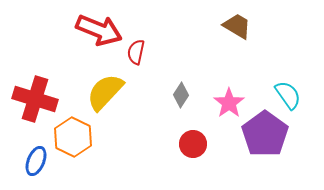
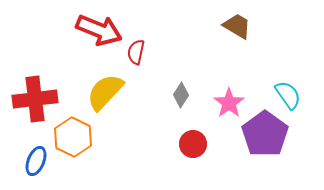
red cross: rotated 24 degrees counterclockwise
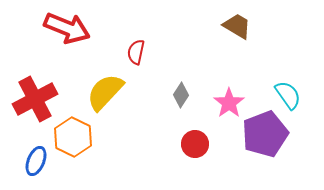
red arrow: moved 32 px left, 2 px up
red cross: rotated 21 degrees counterclockwise
purple pentagon: rotated 15 degrees clockwise
red circle: moved 2 px right
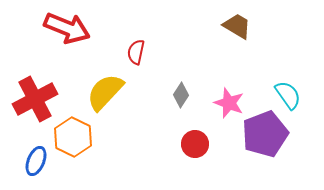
pink star: rotated 16 degrees counterclockwise
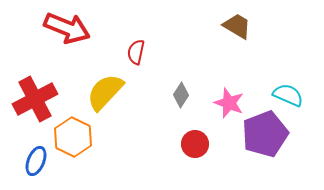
cyan semicircle: rotated 32 degrees counterclockwise
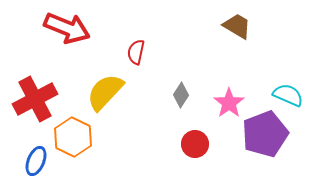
pink star: rotated 16 degrees clockwise
